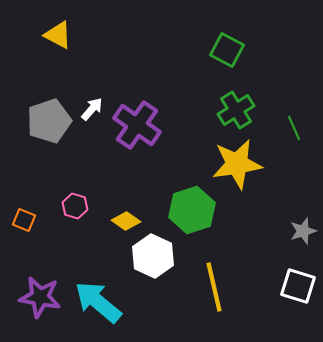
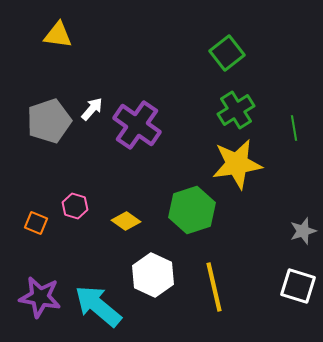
yellow triangle: rotated 20 degrees counterclockwise
green square: moved 3 px down; rotated 24 degrees clockwise
green line: rotated 15 degrees clockwise
orange square: moved 12 px right, 3 px down
white hexagon: moved 19 px down
cyan arrow: moved 4 px down
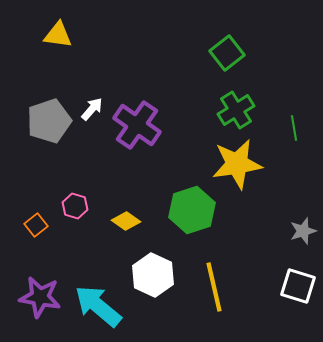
orange square: moved 2 px down; rotated 30 degrees clockwise
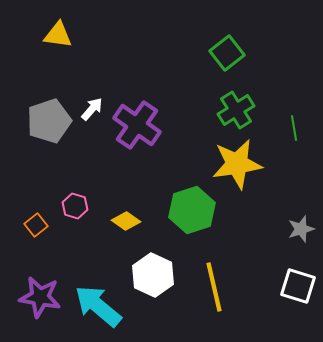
gray star: moved 2 px left, 2 px up
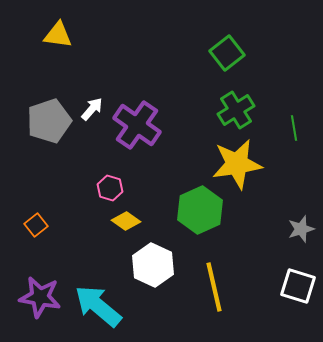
pink hexagon: moved 35 px right, 18 px up
green hexagon: moved 8 px right; rotated 6 degrees counterclockwise
white hexagon: moved 10 px up
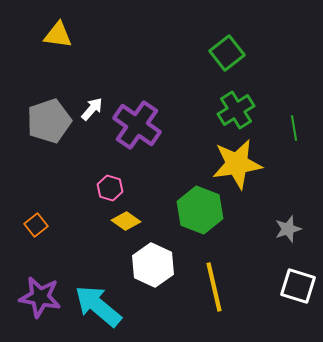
green hexagon: rotated 15 degrees counterclockwise
gray star: moved 13 px left
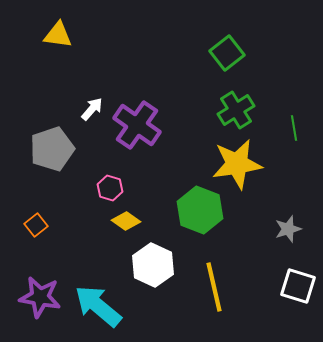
gray pentagon: moved 3 px right, 28 px down
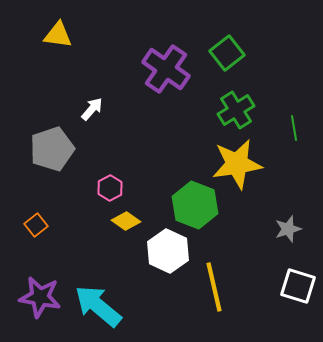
purple cross: moved 29 px right, 56 px up
pink hexagon: rotated 15 degrees clockwise
green hexagon: moved 5 px left, 5 px up
white hexagon: moved 15 px right, 14 px up
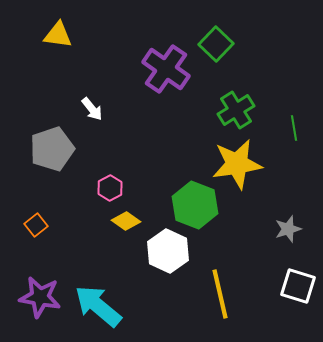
green square: moved 11 px left, 9 px up; rotated 8 degrees counterclockwise
white arrow: rotated 100 degrees clockwise
yellow line: moved 6 px right, 7 px down
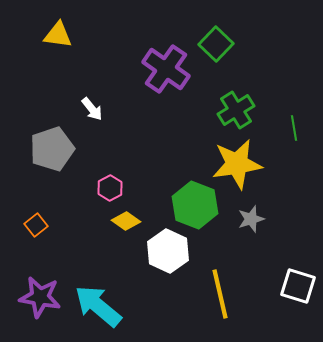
gray star: moved 37 px left, 10 px up
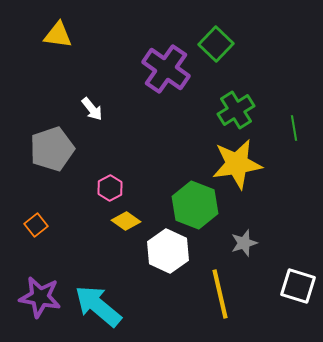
gray star: moved 7 px left, 24 px down
